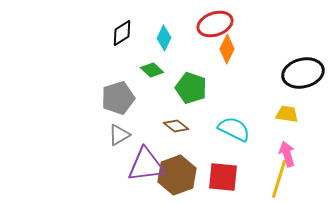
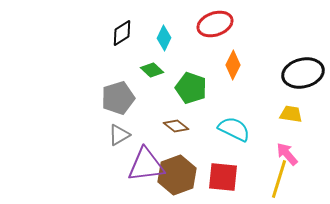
orange diamond: moved 6 px right, 16 px down
yellow trapezoid: moved 4 px right
pink arrow: rotated 25 degrees counterclockwise
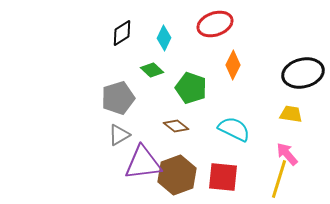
purple triangle: moved 3 px left, 2 px up
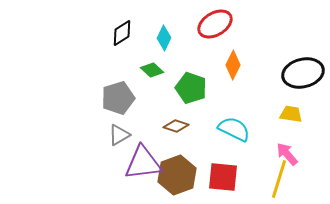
red ellipse: rotated 12 degrees counterclockwise
brown diamond: rotated 20 degrees counterclockwise
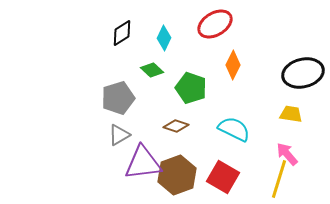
red square: rotated 24 degrees clockwise
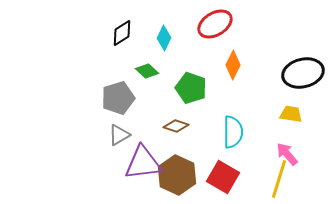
green diamond: moved 5 px left, 1 px down
cyan semicircle: moved 1 px left, 3 px down; rotated 64 degrees clockwise
brown hexagon: rotated 15 degrees counterclockwise
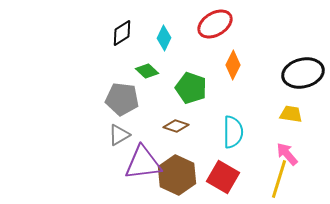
gray pentagon: moved 4 px right, 1 px down; rotated 24 degrees clockwise
